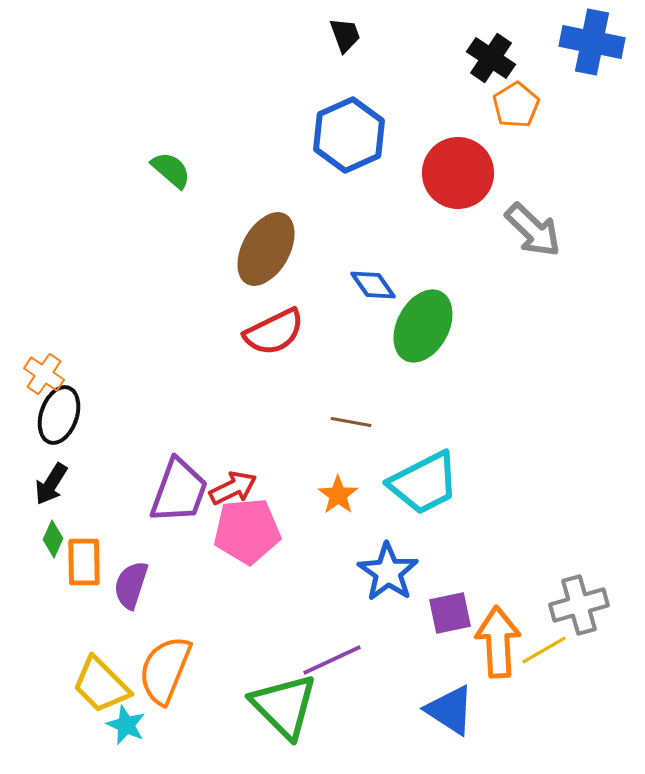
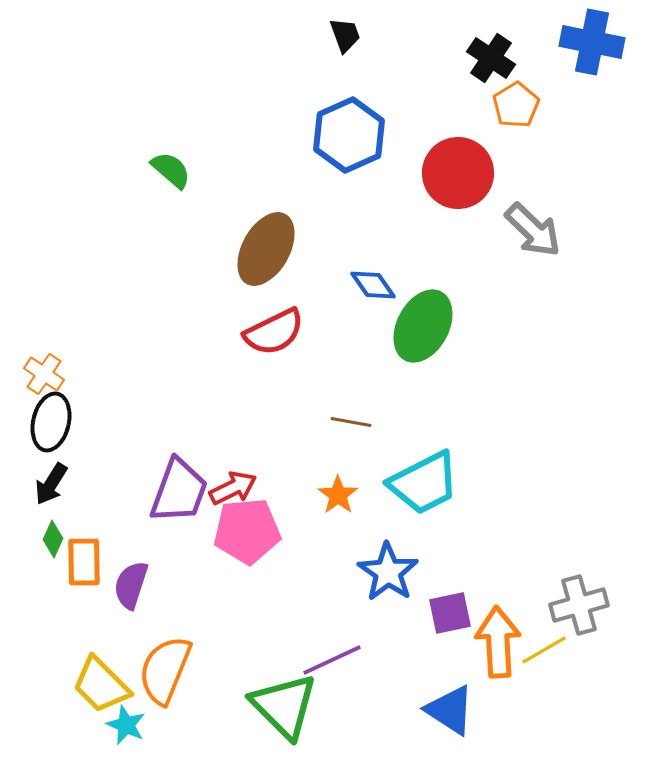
black ellipse: moved 8 px left, 7 px down; rotated 6 degrees counterclockwise
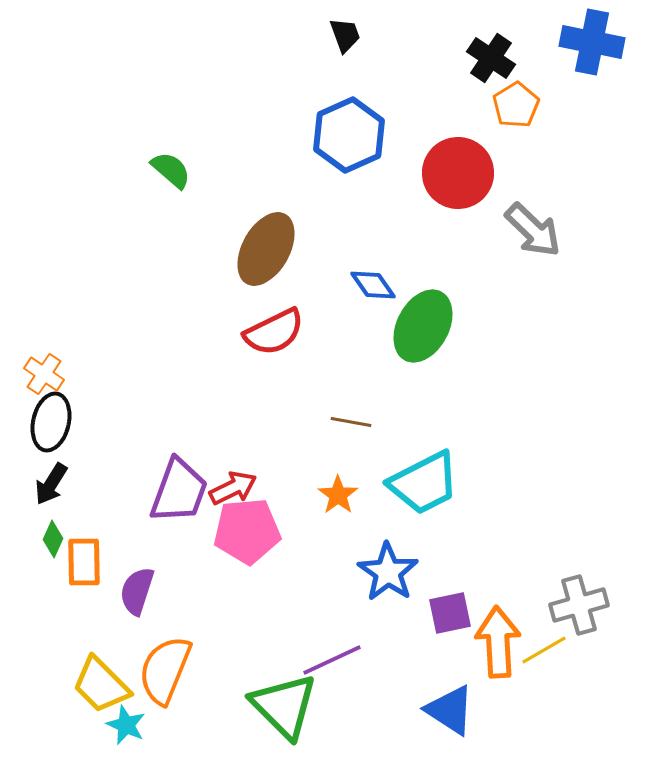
purple semicircle: moved 6 px right, 6 px down
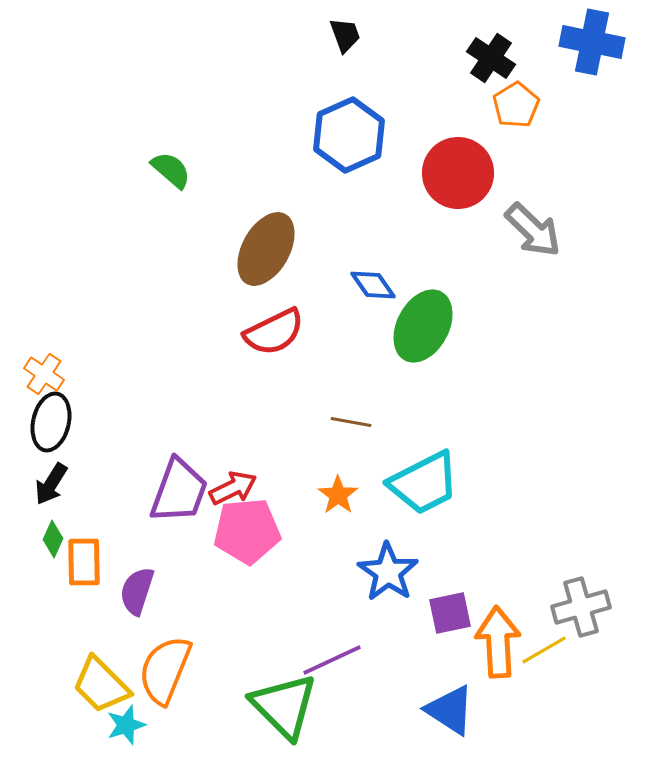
gray cross: moved 2 px right, 2 px down
cyan star: rotated 30 degrees clockwise
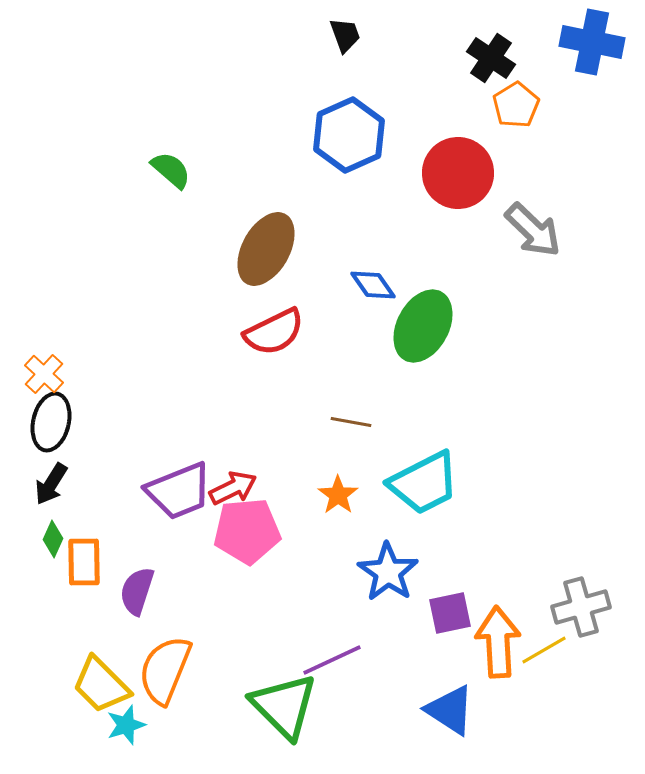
orange cross: rotated 9 degrees clockwise
purple trapezoid: rotated 48 degrees clockwise
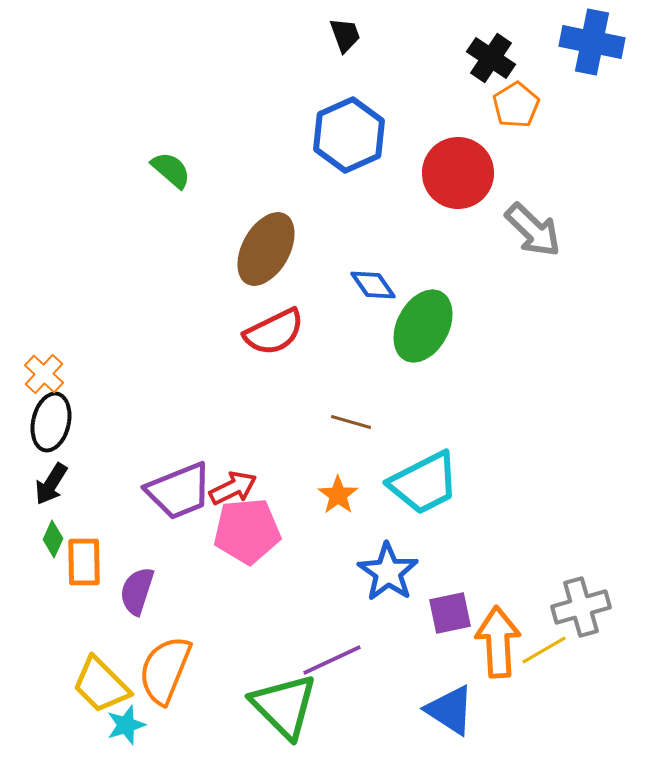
brown line: rotated 6 degrees clockwise
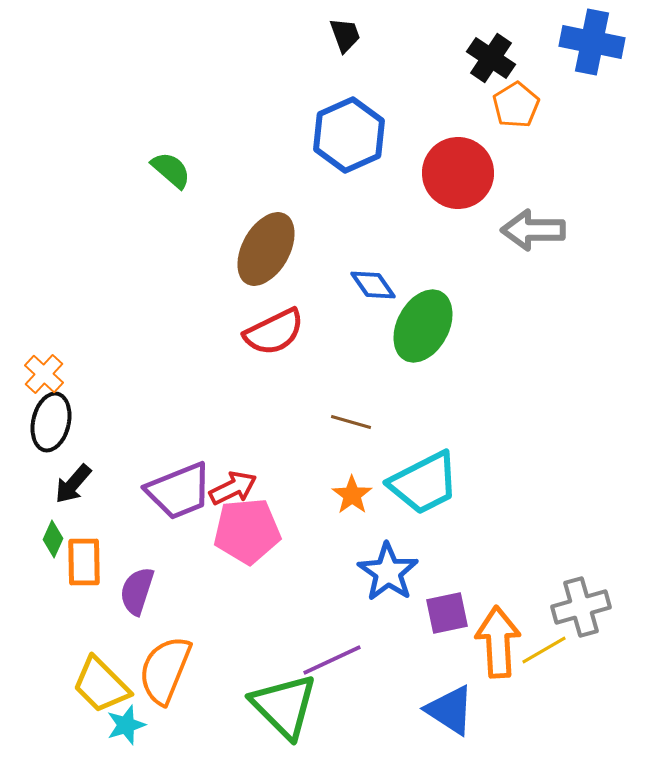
gray arrow: rotated 136 degrees clockwise
black arrow: moved 22 px right; rotated 9 degrees clockwise
orange star: moved 14 px right
purple square: moved 3 px left
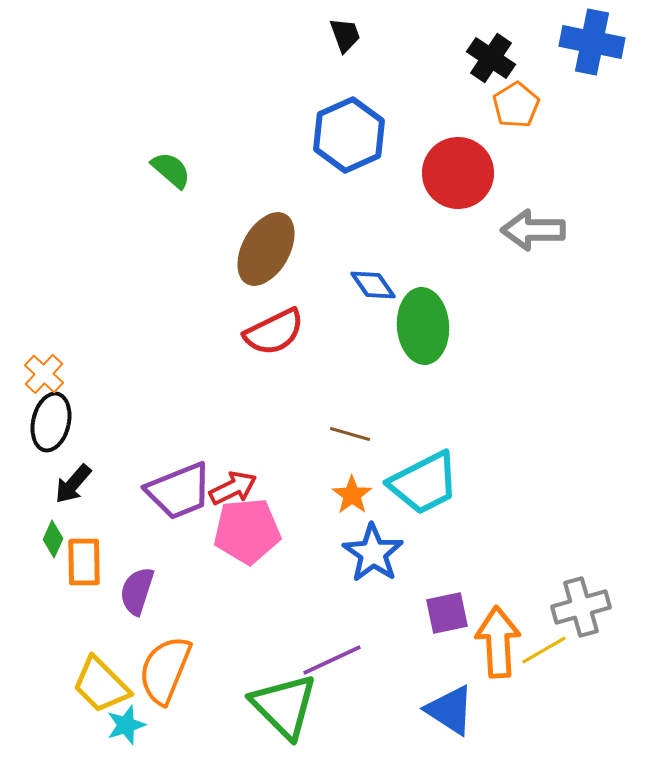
green ellipse: rotated 32 degrees counterclockwise
brown line: moved 1 px left, 12 px down
blue star: moved 15 px left, 19 px up
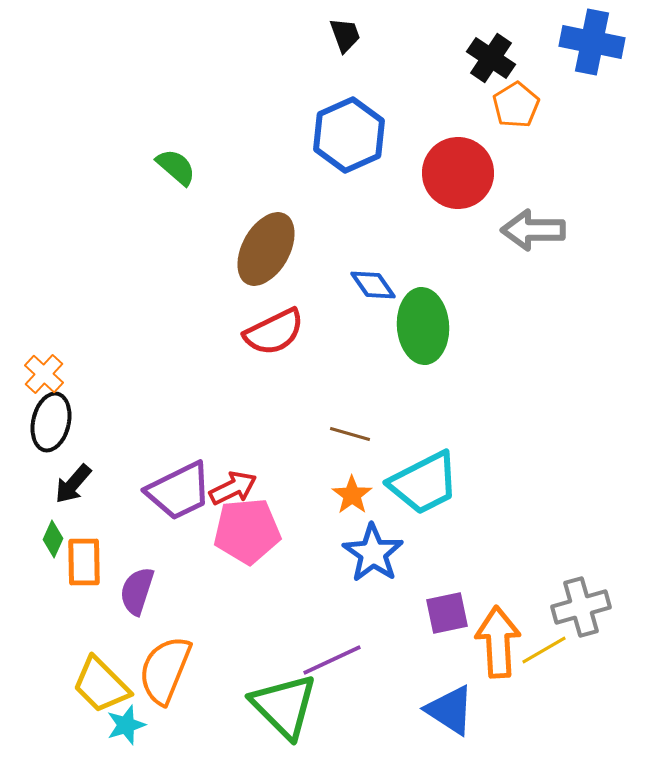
green semicircle: moved 5 px right, 3 px up
purple trapezoid: rotated 4 degrees counterclockwise
